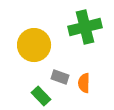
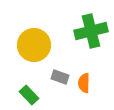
green cross: moved 6 px right, 4 px down
green rectangle: moved 12 px left, 1 px up
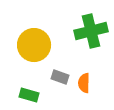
green rectangle: rotated 30 degrees counterclockwise
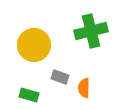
orange semicircle: moved 5 px down
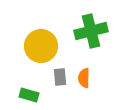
yellow circle: moved 7 px right, 1 px down
gray rectangle: rotated 66 degrees clockwise
orange semicircle: moved 10 px up
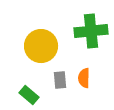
green cross: rotated 8 degrees clockwise
gray rectangle: moved 3 px down
green rectangle: rotated 24 degrees clockwise
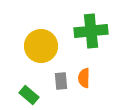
gray rectangle: moved 1 px right, 1 px down
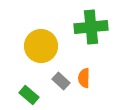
green cross: moved 4 px up
gray rectangle: rotated 42 degrees counterclockwise
